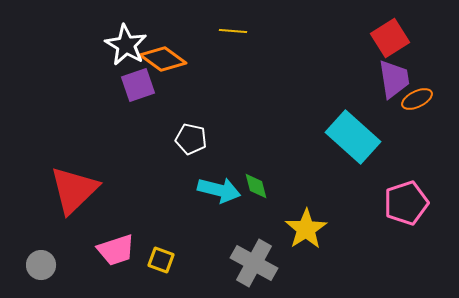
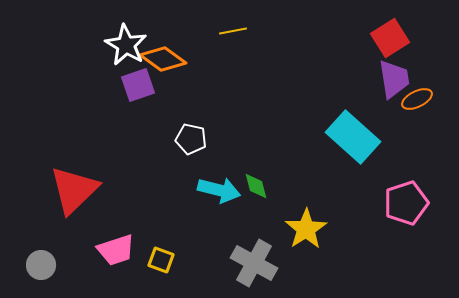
yellow line: rotated 16 degrees counterclockwise
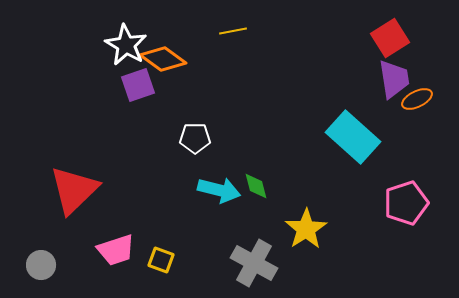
white pentagon: moved 4 px right, 1 px up; rotated 12 degrees counterclockwise
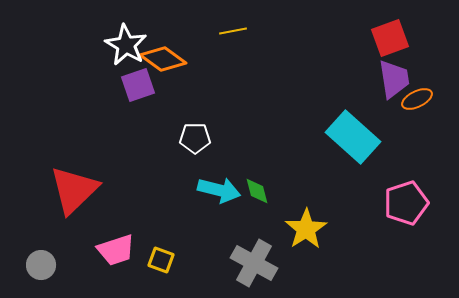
red square: rotated 12 degrees clockwise
green diamond: moved 1 px right, 5 px down
